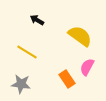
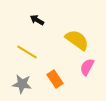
yellow semicircle: moved 3 px left, 4 px down
orange rectangle: moved 12 px left
gray star: moved 1 px right
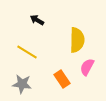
yellow semicircle: rotated 55 degrees clockwise
orange rectangle: moved 7 px right
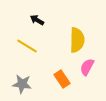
yellow line: moved 6 px up
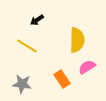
black arrow: rotated 64 degrees counterclockwise
pink semicircle: rotated 30 degrees clockwise
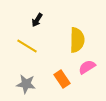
black arrow: rotated 24 degrees counterclockwise
gray star: moved 4 px right
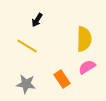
yellow semicircle: moved 7 px right, 1 px up
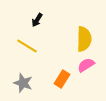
pink semicircle: moved 1 px left, 2 px up
orange rectangle: rotated 66 degrees clockwise
gray star: moved 3 px left, 1 px up; rotated 12 degrees clockwise
